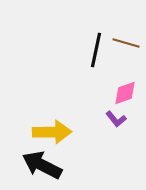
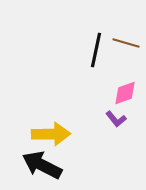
yellow arrow: moved 1 px left, 2 px down
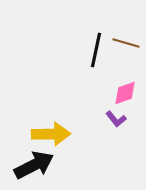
black arrow: moved 8 px left; rotated 126 degrees clockwise
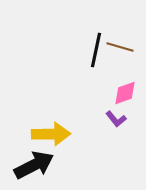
brown line: moved 6 px left, 4 px down
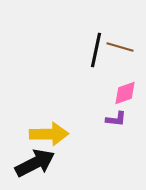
purple L-shape: rotated 45 degrees counterclockwise
yellow arrow: moved 2 px left
black arrow: moved 1 px right, 2 px up
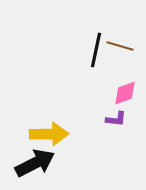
brown line: moved 1 px up
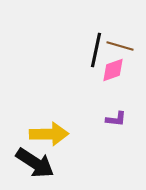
pink diamond: moved 12 px left, 23 px up
black arrow: rotated 60 degrees clockwise
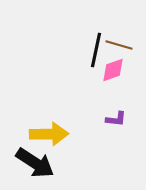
brown line: moved 1 px left, 1 px up
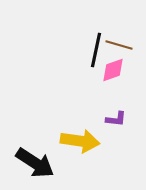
yellow arrow: moved 31 px right, 7 px down; rotated 9 degrees clockwise
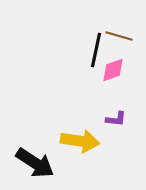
brown line: moved 9 px up
